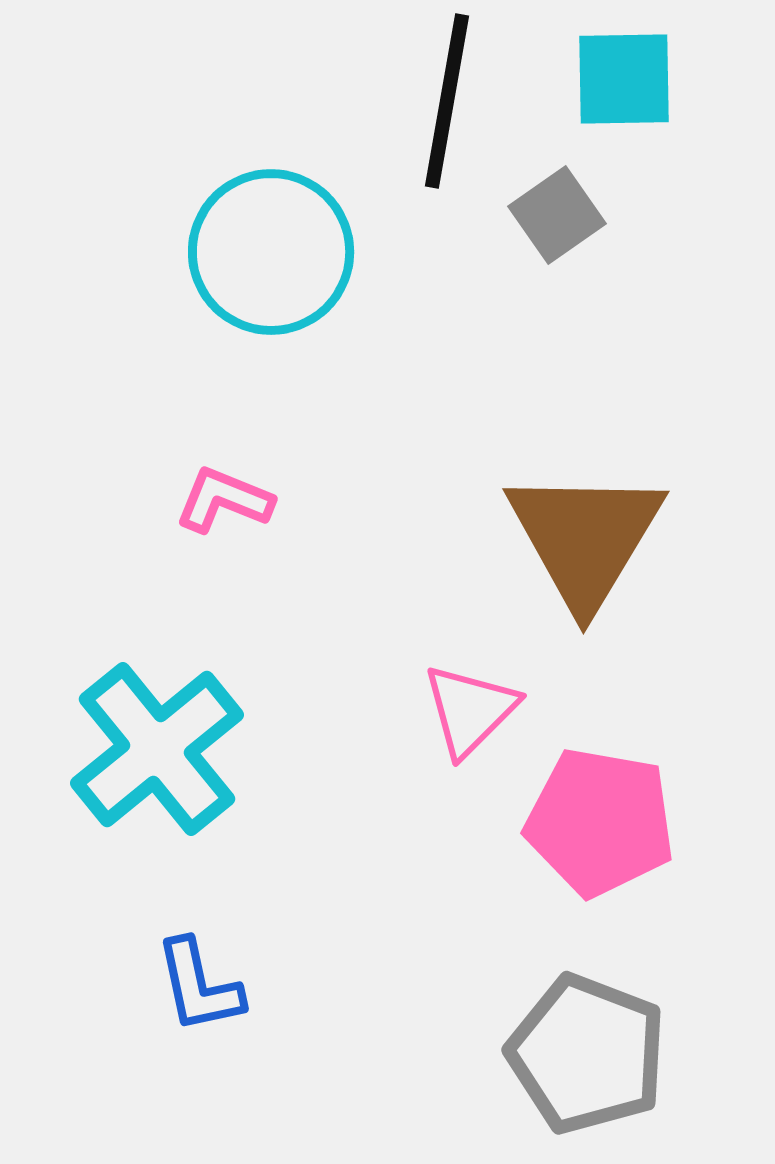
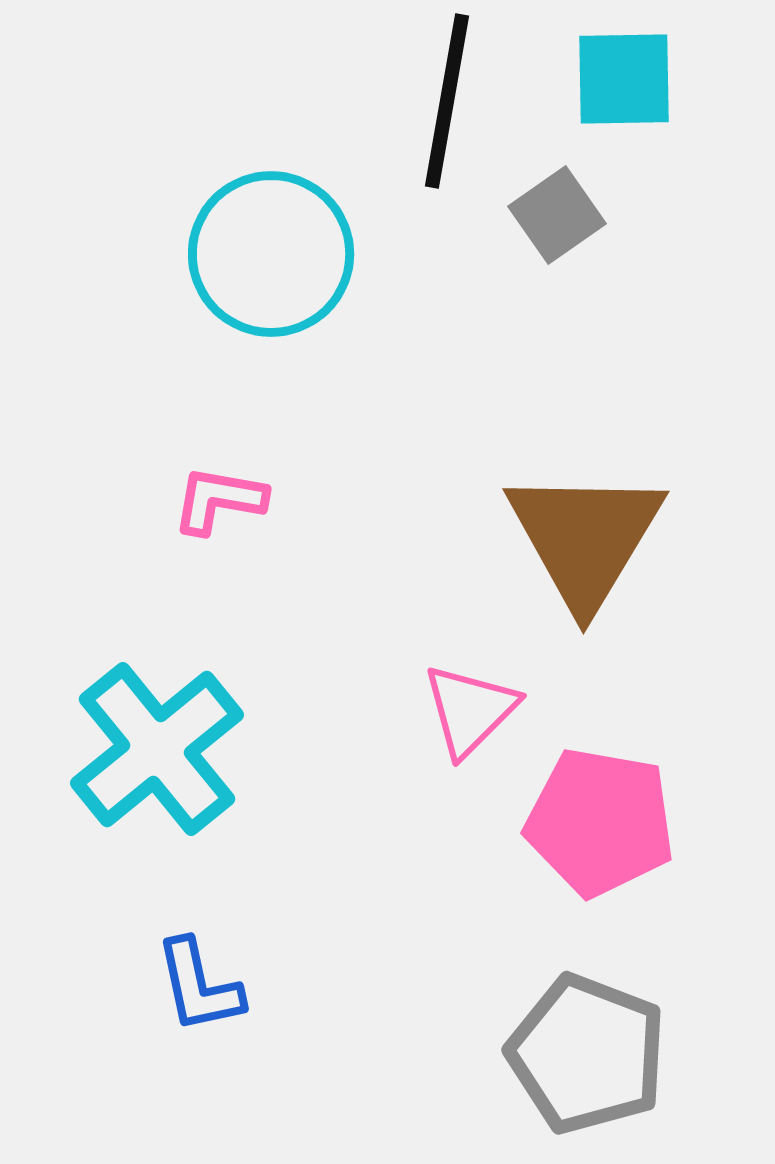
cyan circle: moved 2 px down
pink L-shape: moved 5 px left; rotated 12 degrees counterclockwise
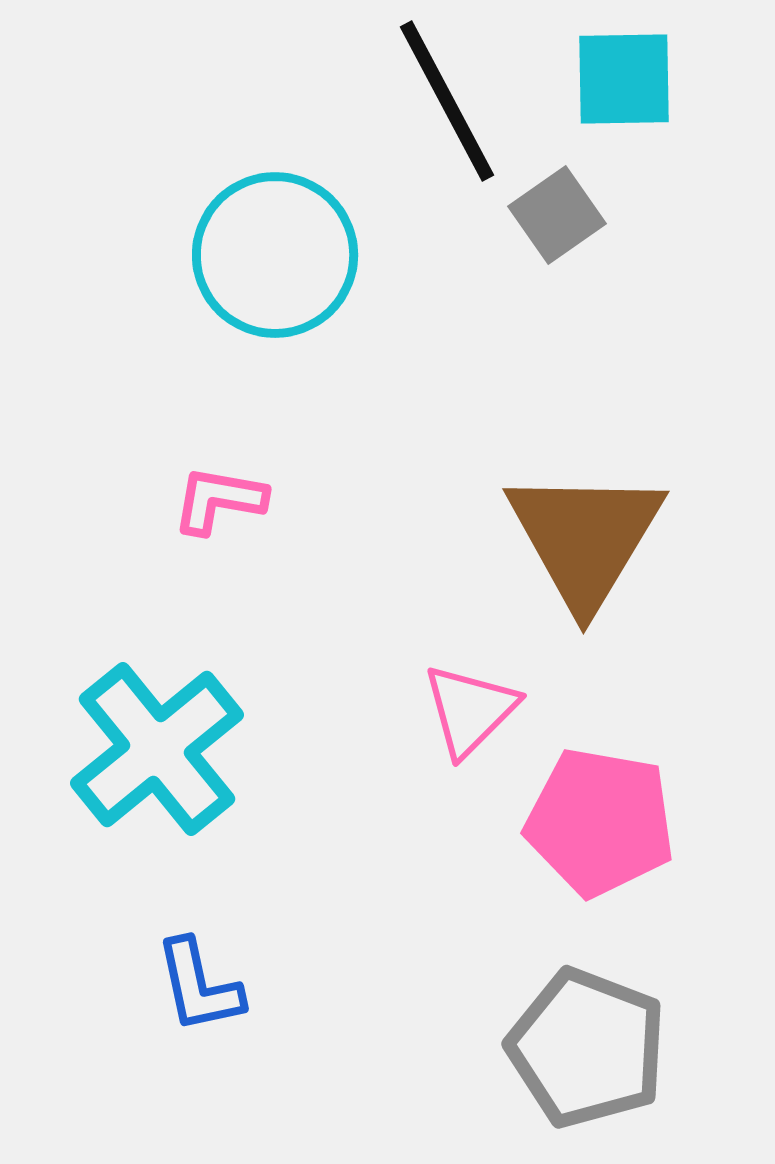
black line: rotated 38 degrees counterclockwise
cyan circle: moved 4 px right, 1 px down
gray pentagon: moved 6 px up
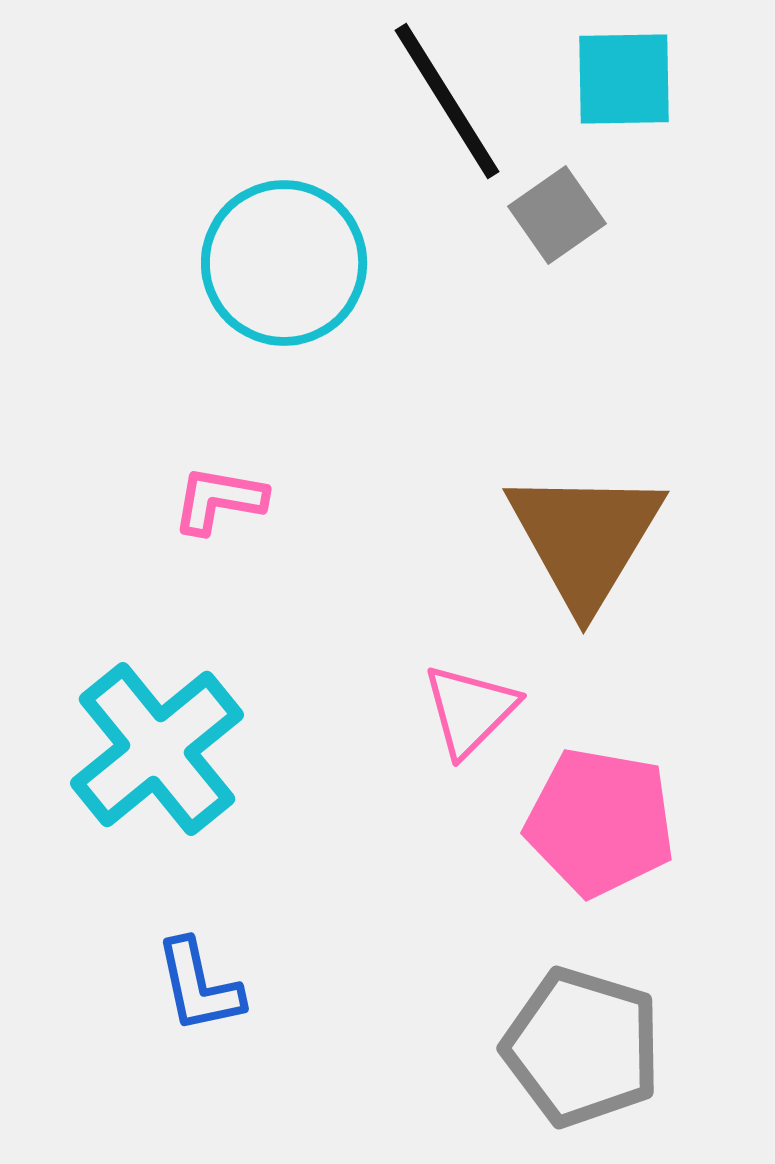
black line: rotated 4 degrees counterclockwise
cyan circle: moved 9 px right, 8 px down
gray pentagon: moved 5 px left, 1 px up; rotated 4 degrees counterclockwise
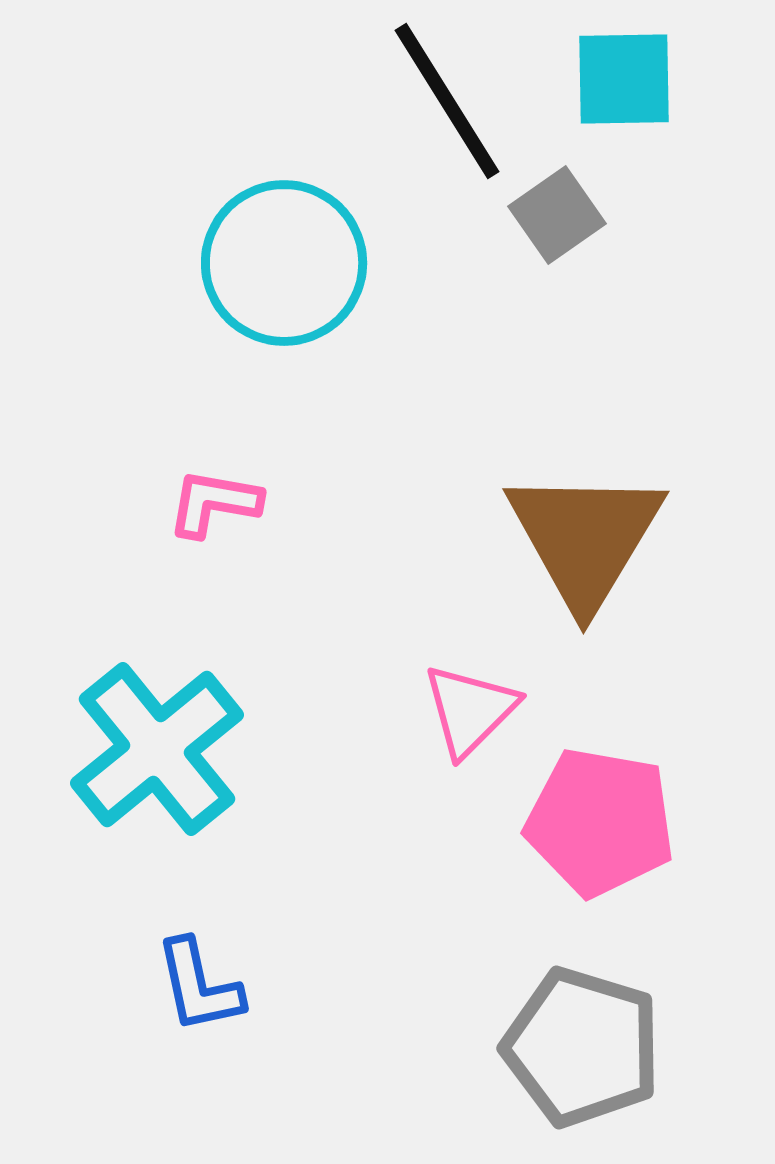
pink L-shape: moved 5 px left, 3 px down
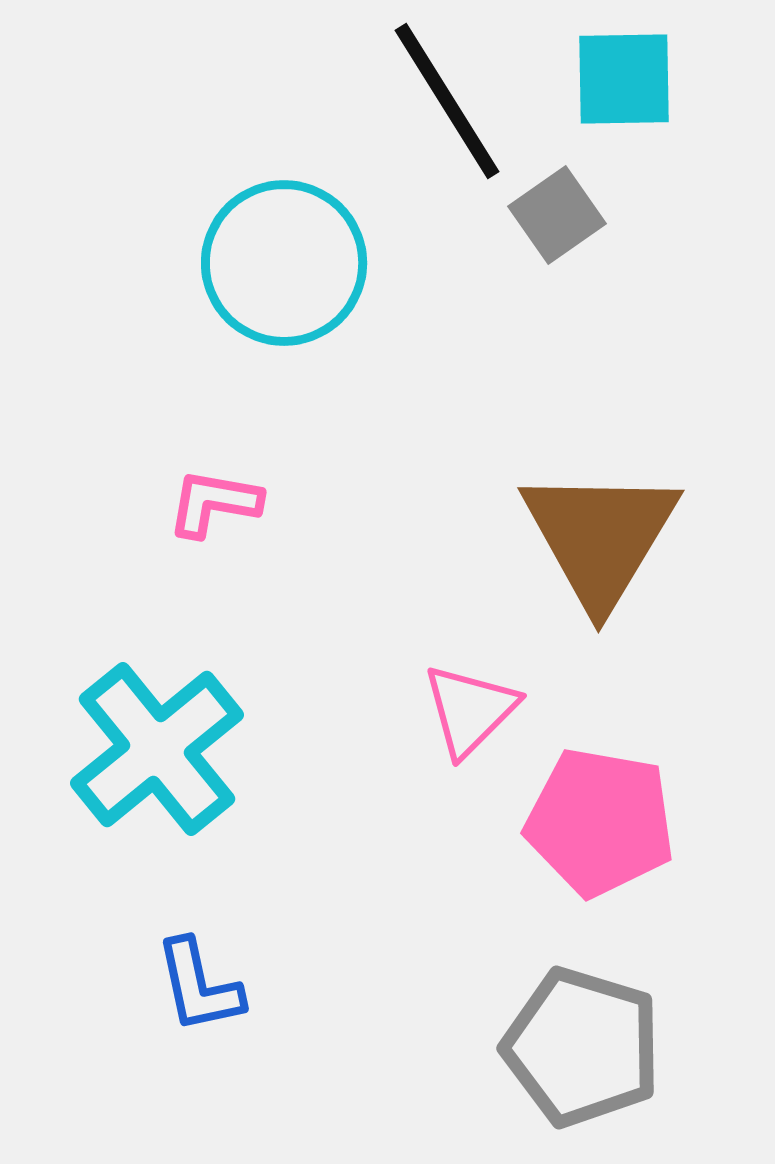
brown triangle: moved 15 px right, 1 px up
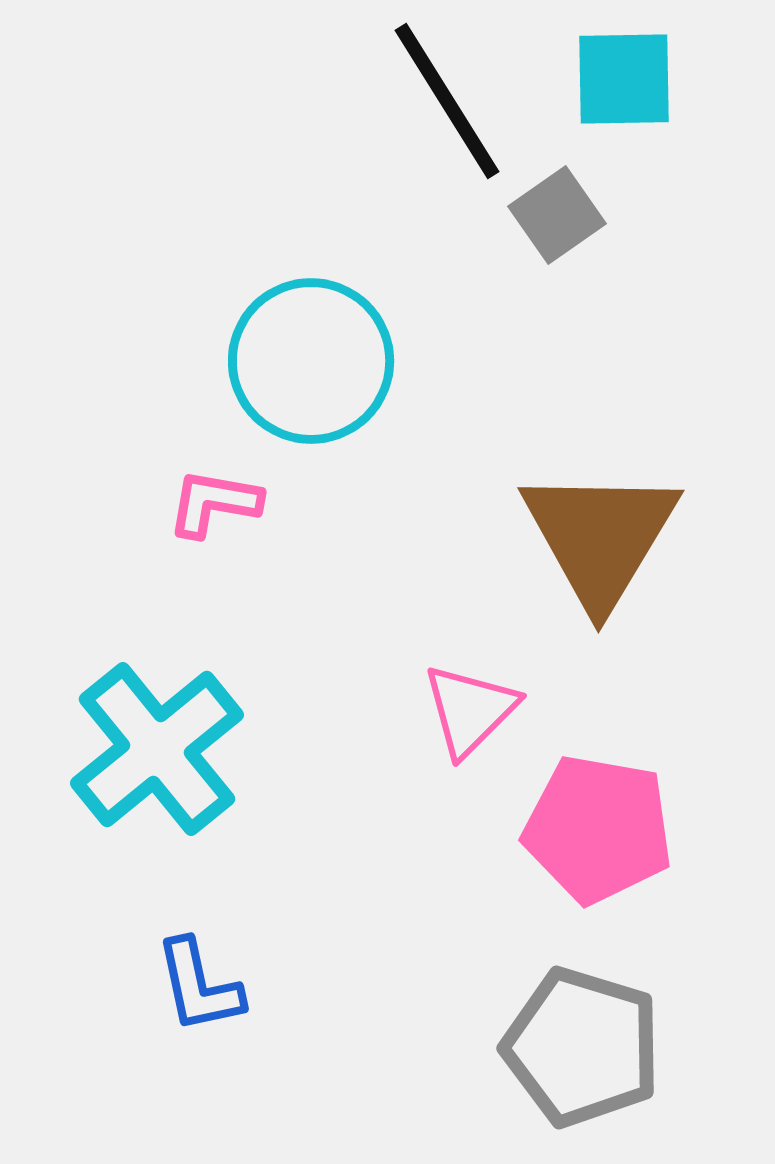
cyan circle: moved 27 px right, 98 px down
pink pentagon: moved 2 px left, 7 px down
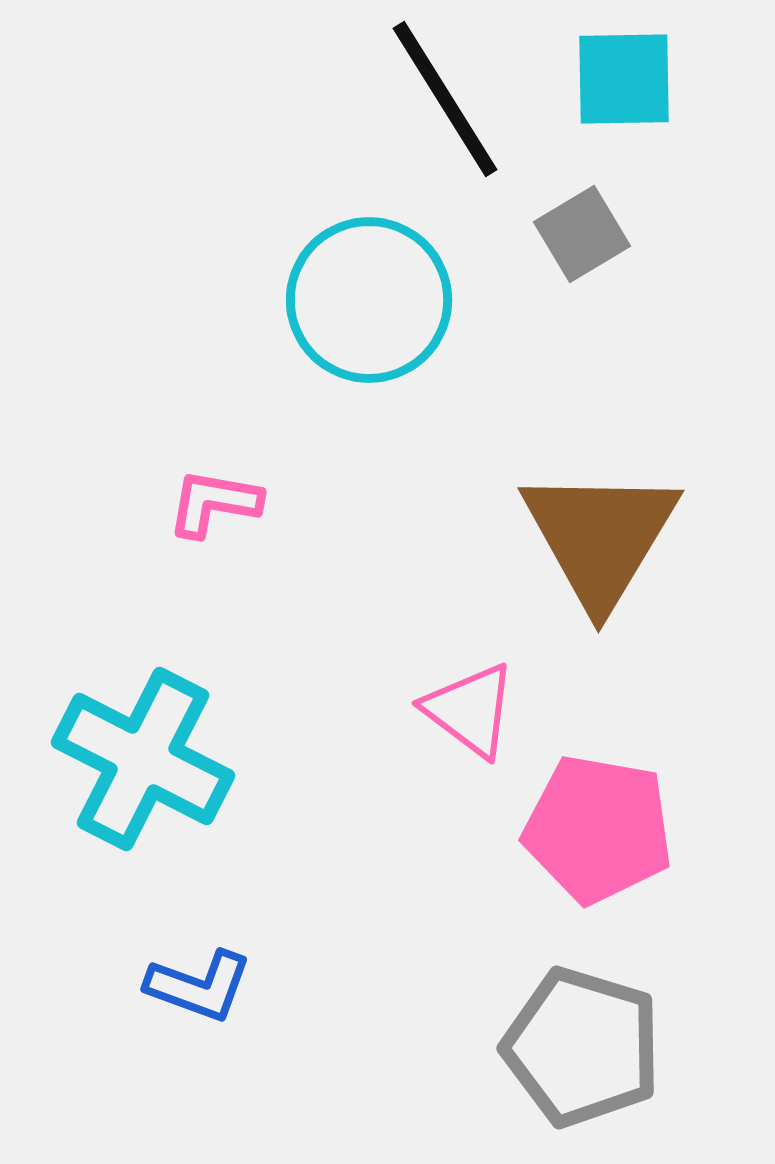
black line: moved 2 px left, 2 px up
gray square: moved 25 px right, 19 px down; rotated 4 degrees clockwise
cyan circle: moved 58 px right, 61 px up
pink triangle: rotated 38 degrees counterclockwise
cyan cross: moved 14 px left, 10 px down; rotated 24 degrees counterclockwise
blue L-shape: rotated 58 degrees counterclockwise
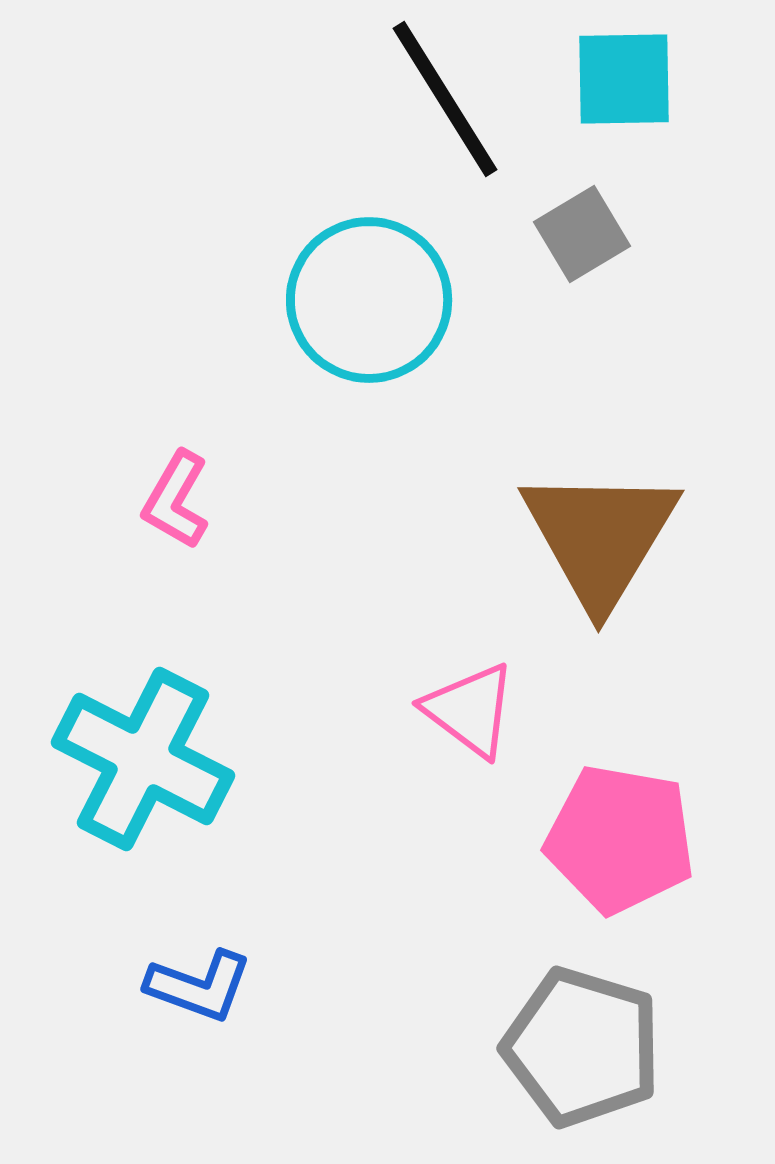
pink L-shape: moved 38 px left, 3 px up; rotated 70 degrees counterclockwise
pink pentagon: moved 22 px right, 10 px down
